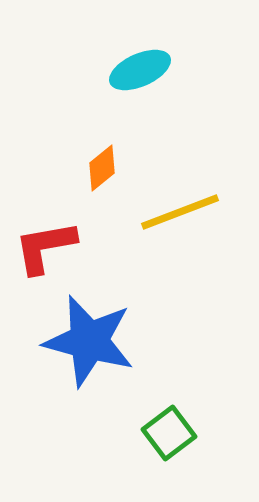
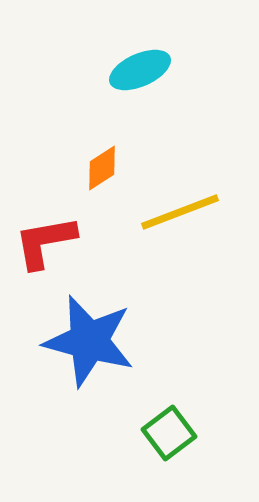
orange diamond: rotated 6 degrees clockwise
red L-shape: moved 5 px up
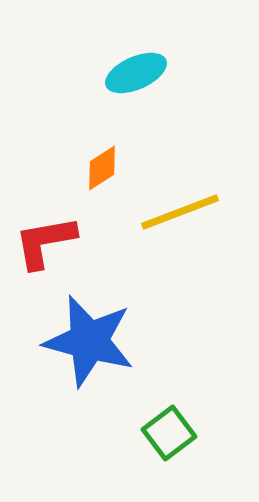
cyan ellipse: moved 4 px left, 3 px down
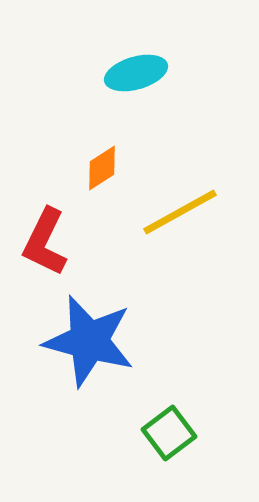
cyan ellipse: rotated 8 degrees clockwise
yellow line: rotated 8 degrees counterclockwise
red L-shape: rotated 54 degrees counterclockwise
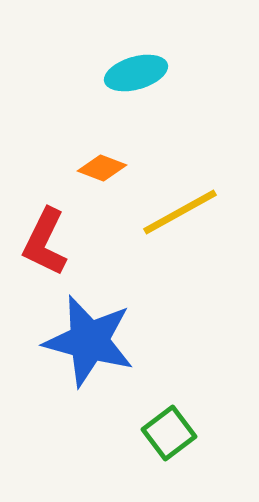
orange diamond: rotated 54 degrees clockwise
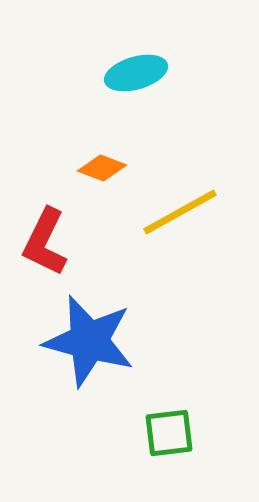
green square: rotated 30 degrees clockwise
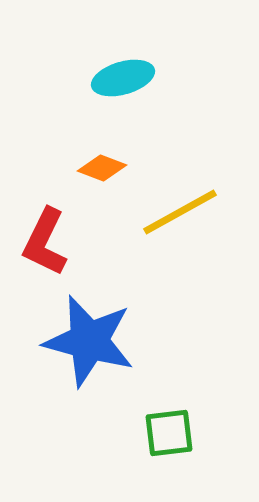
cyan ellipse: moved 13 px left, 5 px down
